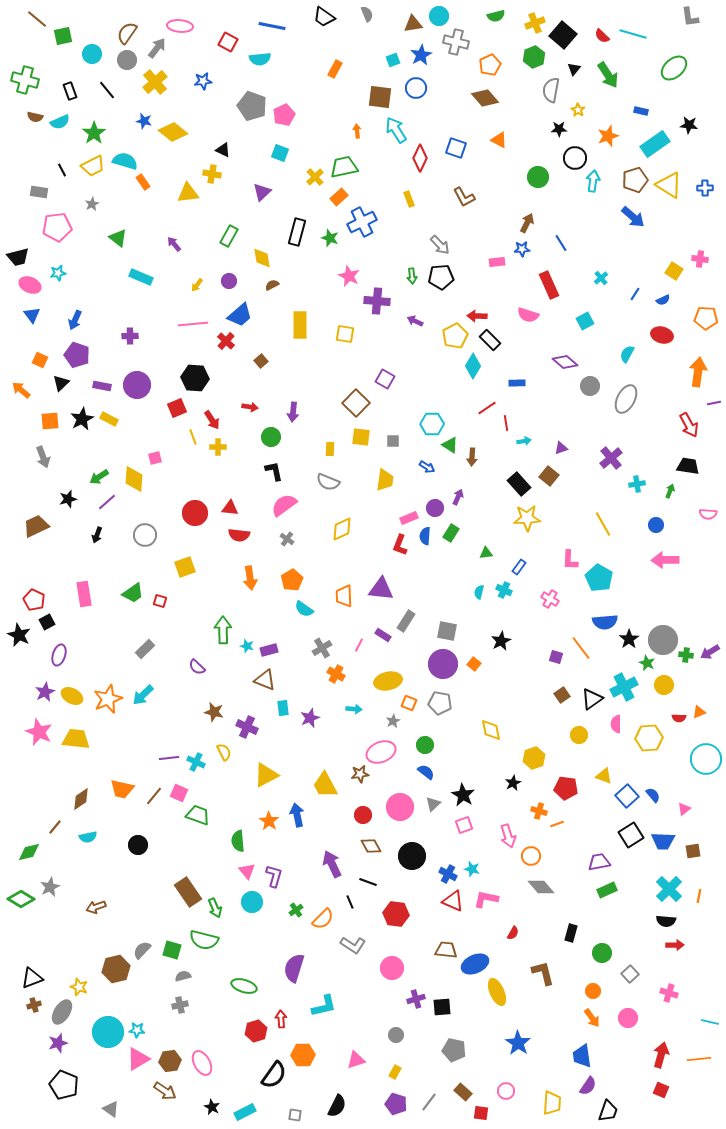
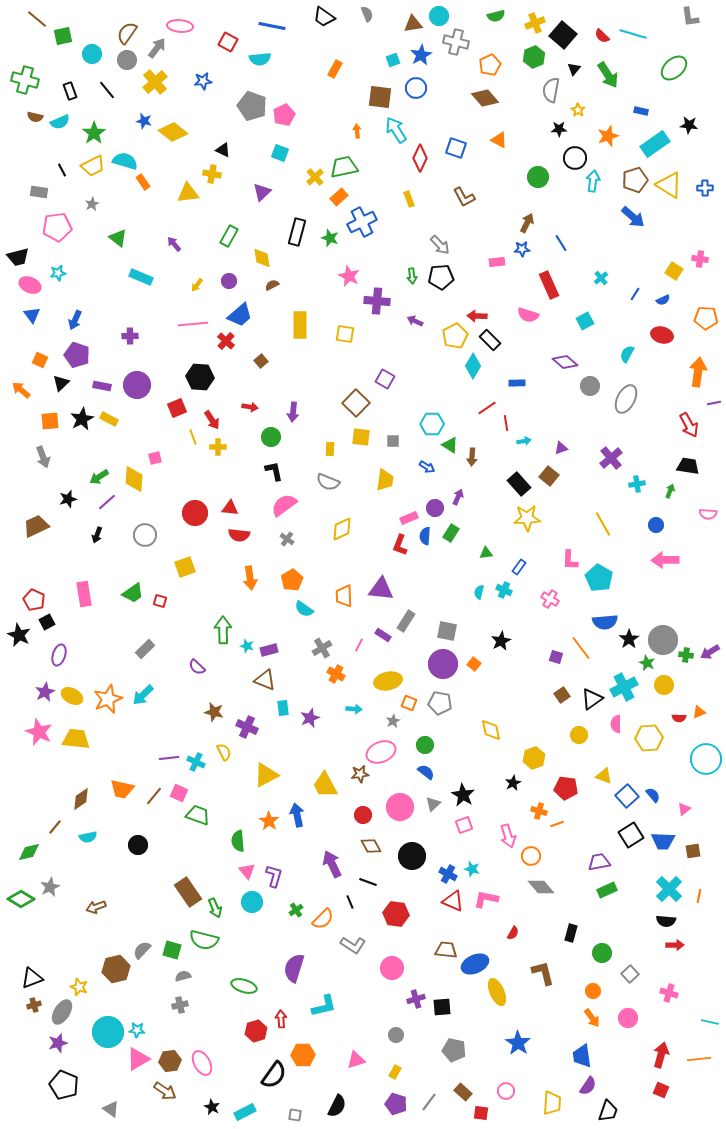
black hexagon at (195, 378): moved 5 px right, 1 px up
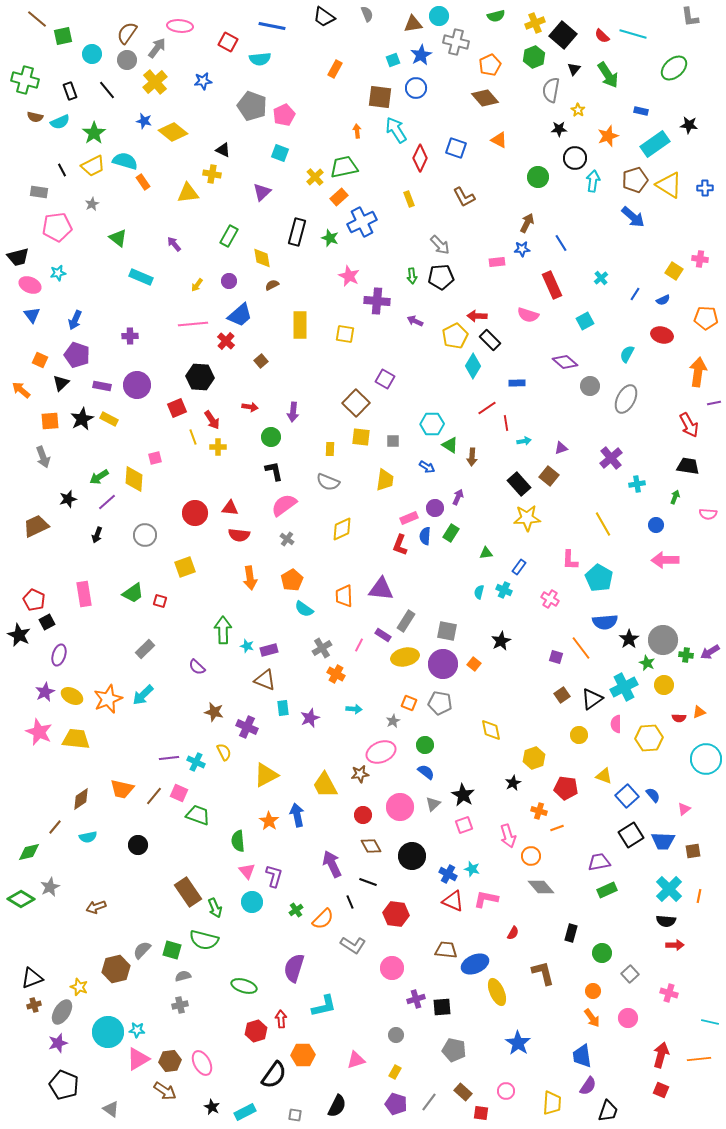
red rectangle at (549, 285): moved 3 px right
green arrow at (670, 491): moved 5 px right, 6 px down
yellow ellipse at (388, 681): moved 17 px right, 24 px up
orange line at (557, 824): moved 4 px down
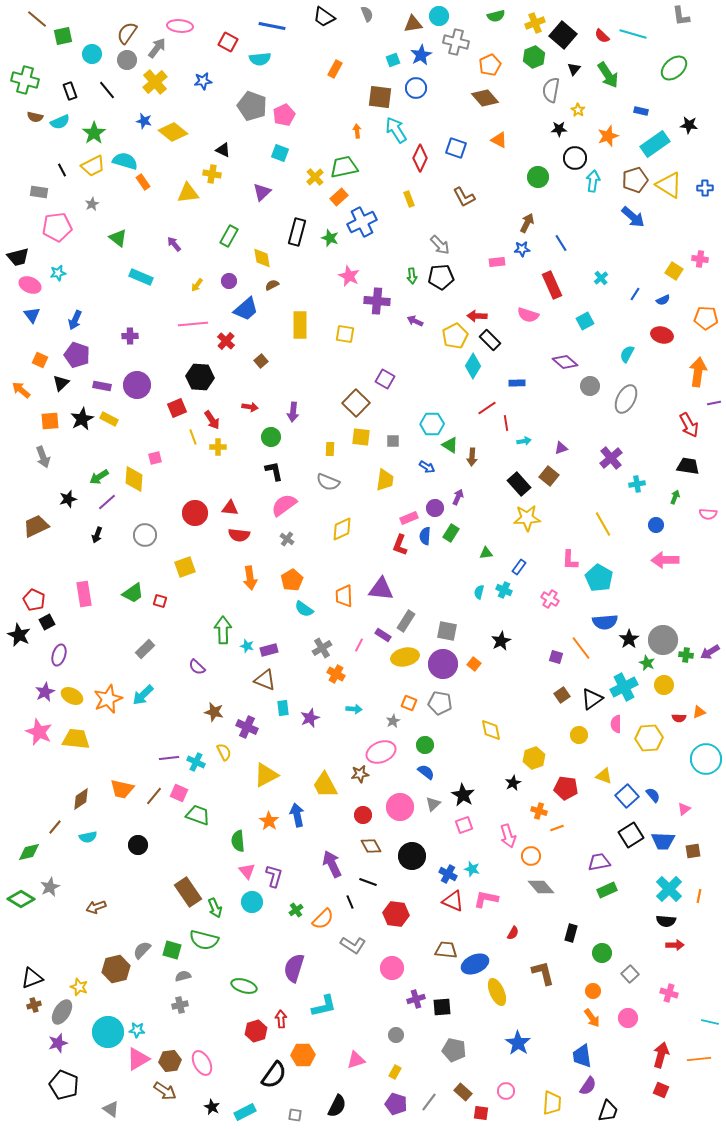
gray L-shape at (690, 17): moved 9 px left, 1 px up
blue trapezoid at (240, 315): moved 6 px right, 6 px up
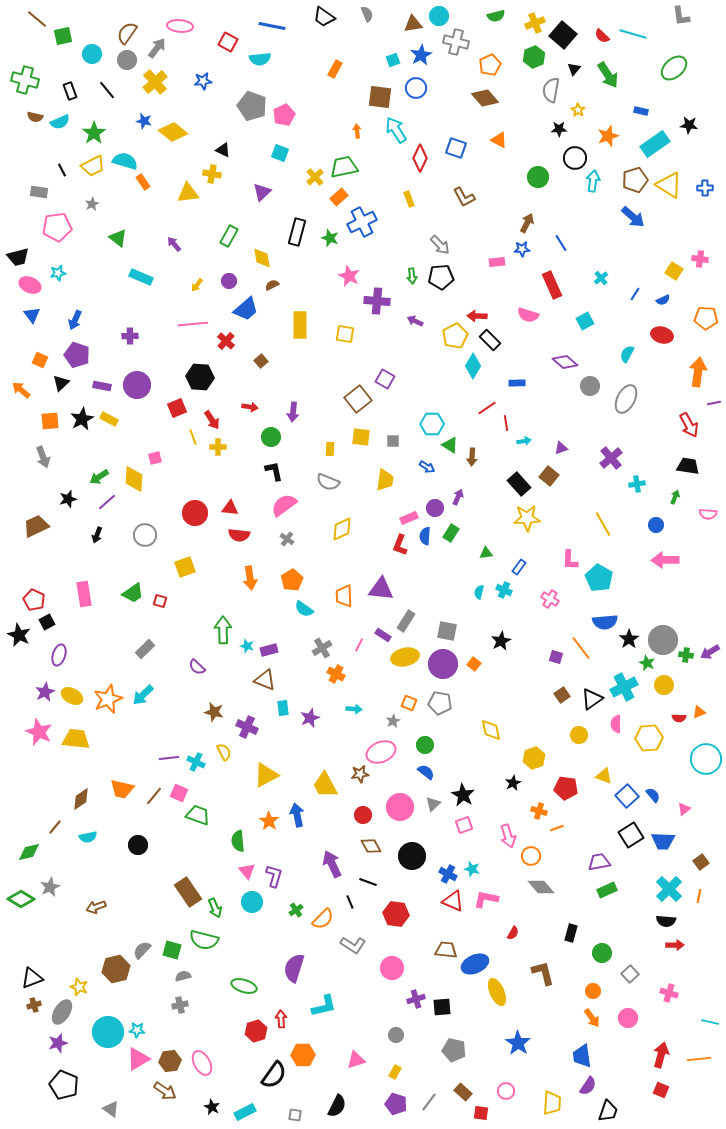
brown square at (356, 403): moved 2 px right, 4 px up; rotated 8 degrees clockwise
brown square at (693, 851): moved 8 px right, 11 px down; rotated 28 degrees counterclockwise
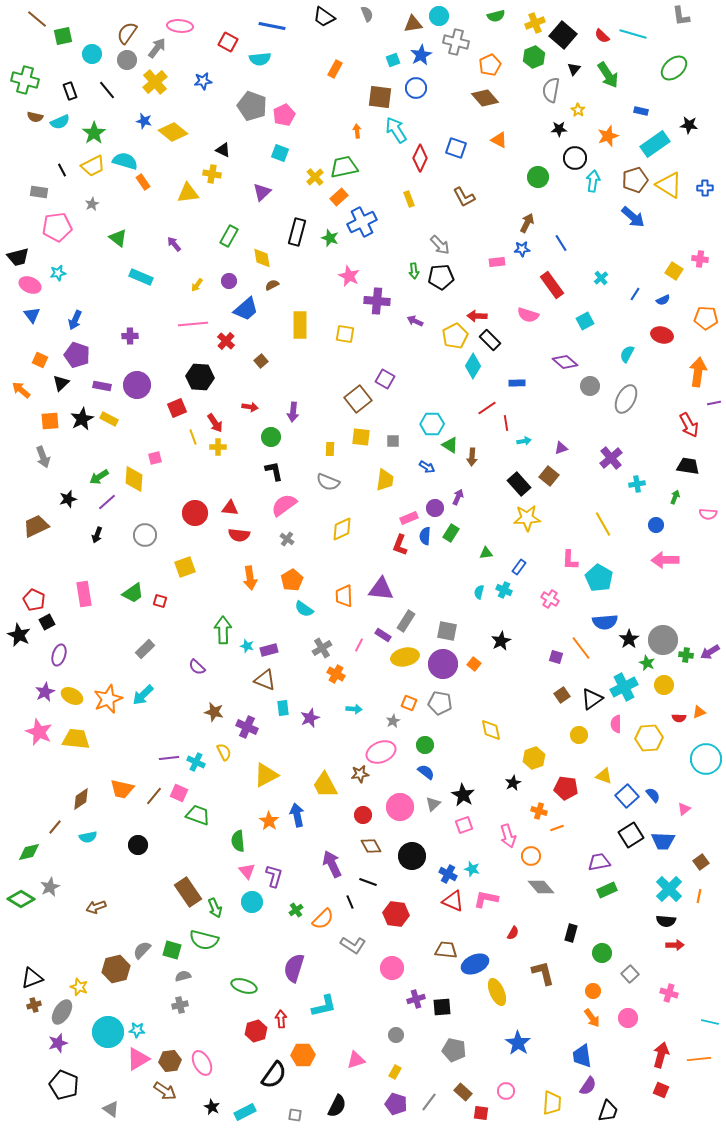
green arrow at (412, 276): moved 2 px right, 5 px up
red rectangle at (552, 285): rotated 12 degrees counterclockwise
red arrow at (212, 420): moved 3 px right, 3 px down
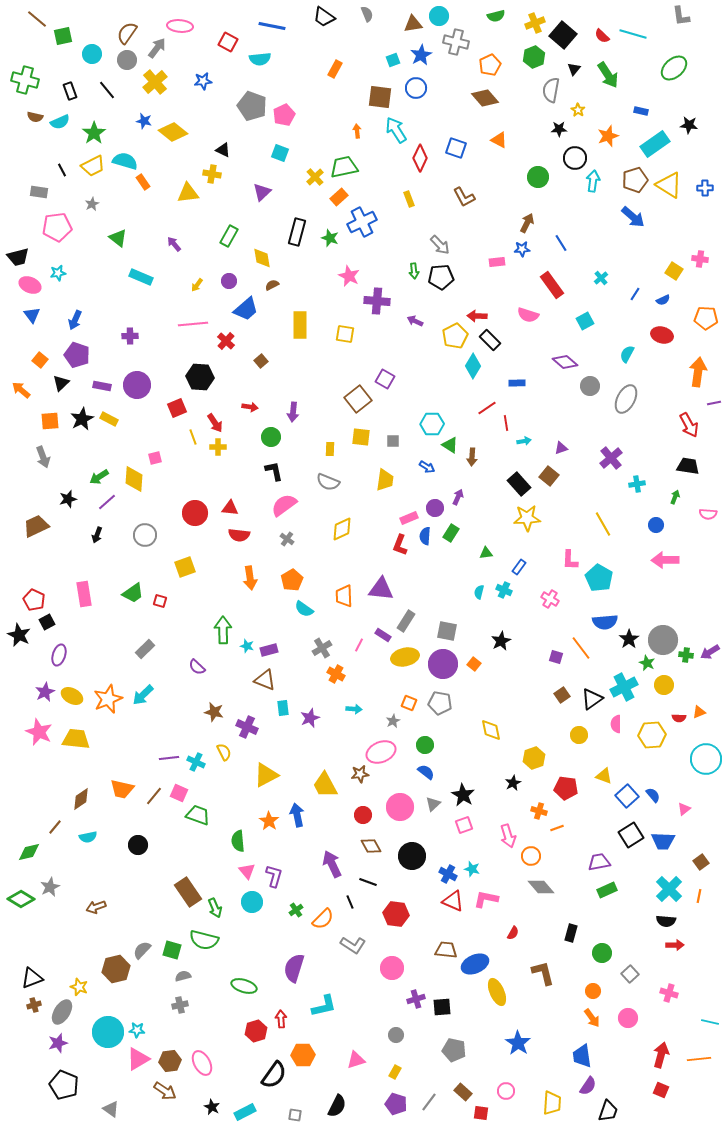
orange square at (40, 360): rotated 14 degrees clockwise
yellow hexagon at (649, 738): moved 3 px right, 3 px up
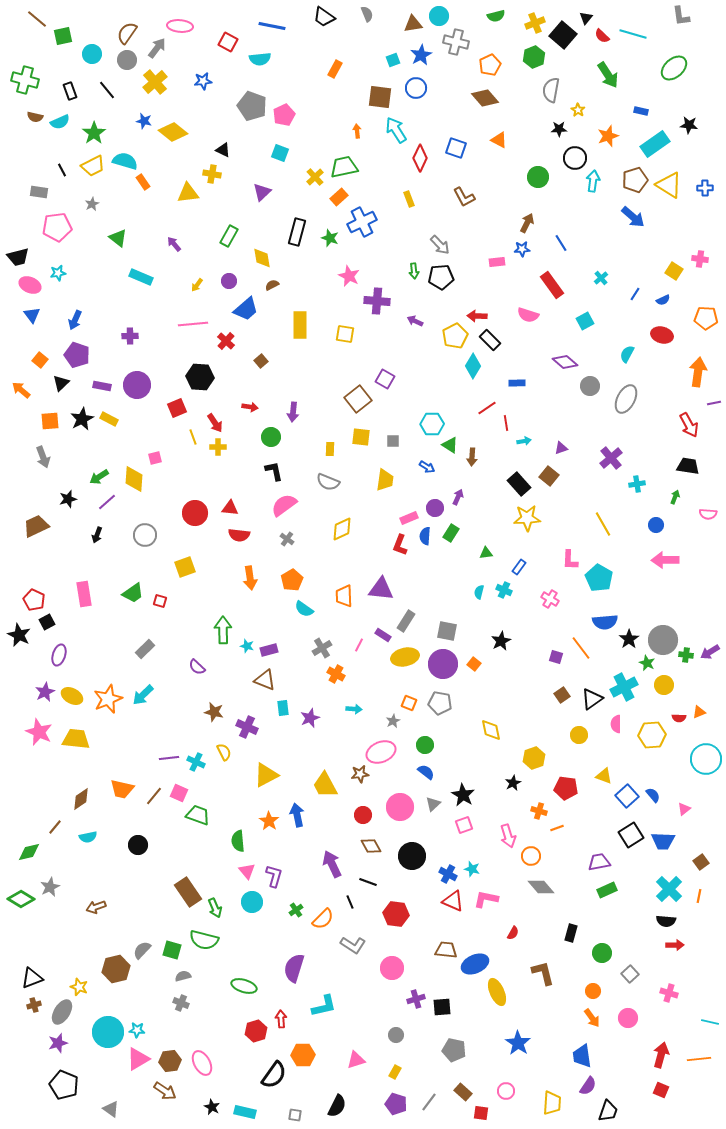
black triangle at (574, 69): moved 12 px right, 51 px up
gray cross at (180, 1005): moved 1 px right, 2 px up; rotated 35 degrees clockwise
cyan rectangle at (245, 1112): rotated 40 degrees clockwise
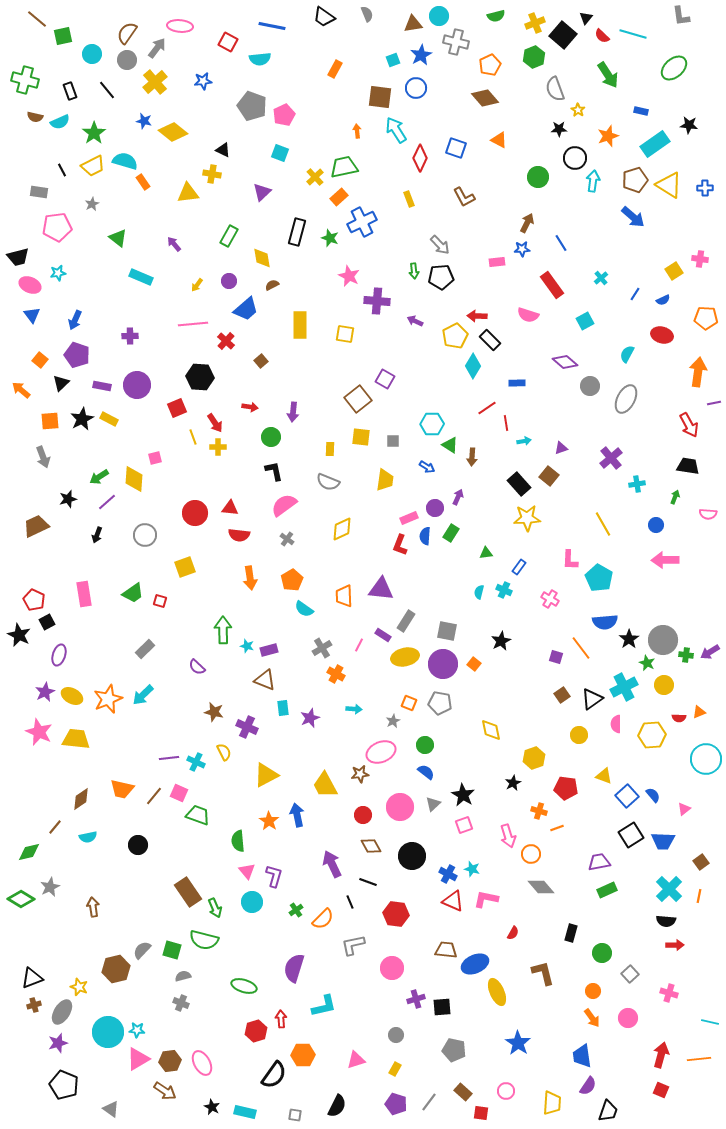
gray semicircle at (551, 90): moved 4 px right, 1 px up; rotated 30 degrees counterclockwise
yellow square at (674, 271): rotated 24 degrees clockwise
orange circle at (531, 856): moved 2 px up
brown arrow at (96, 907): moved 3 px left; rotated 102 degrees clockwise
gray L-shape at (353, 945): rotated 135 degrees clockwise
yellow rectangle at (395, 1072): moved 3 px up
